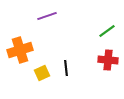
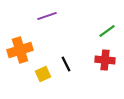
red cross: moved 3 px left
black line: moved 4 px up; rotated 21 degrees counterclockwise
yellow square: moved 1 px right, 1 px down
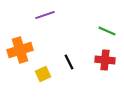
purple line: moved 2 px left, 1 px up
green line: rotated 60 degrees clockwise
black line: moved 3 px right, 2 px up
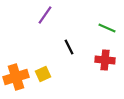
purple line: rotated 36 degrees counterclockwise
green line: moved 3 px up
orange cross: moved 4 px left, 27 px down
black line: moved 15 px up
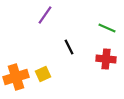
red cross: moved 1 px right, 1 px up
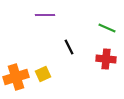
purple line: rotated 54 degrees clockwise
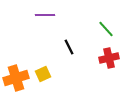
green line: moved 1 px left, 1 px down; rotated 24 degrees clockwise
red cross: moved 3 px right, 1 px up; rotated 18 degrees counterclockwise
orange cross: moved 1 px down
